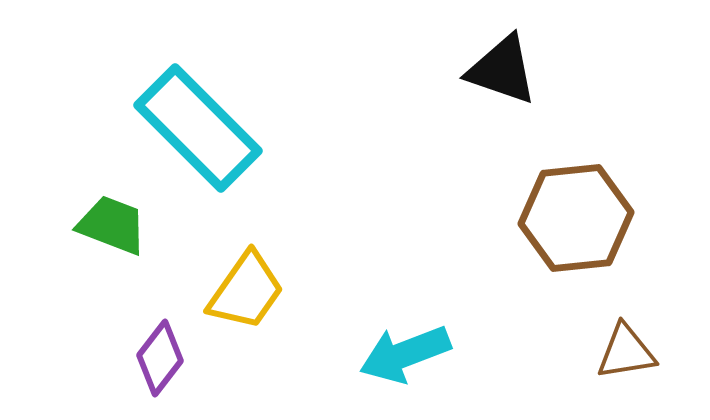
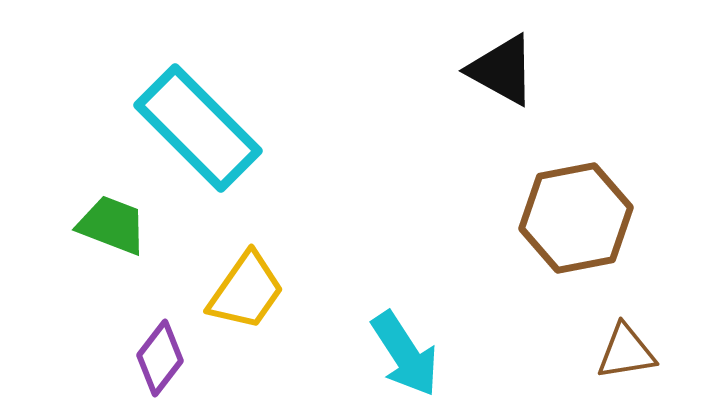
black triangle: rotated 10 degrees clockwise
brown hexagon: rotated 5 degrees counterclockwise
cyan arrow: rotated 102 degrees counterclockwise
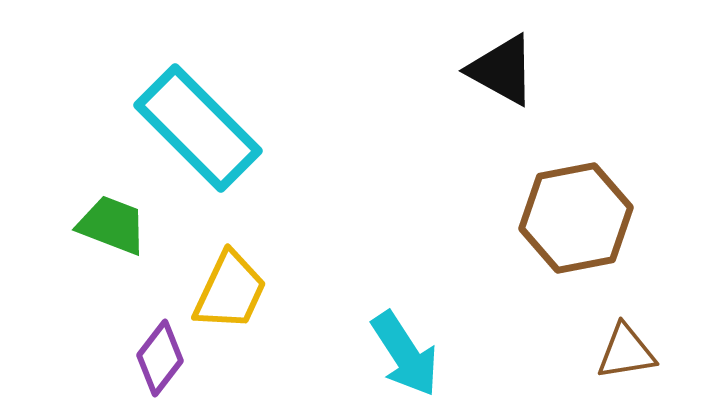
yellow trapezoid: moved 16 px left; rotated 10 degrees counterclockwise
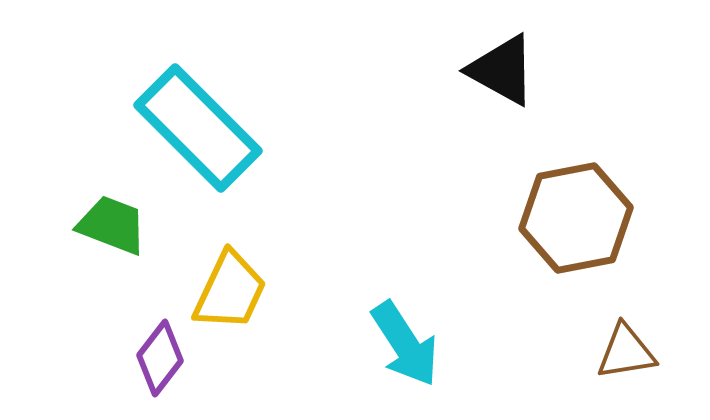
cyan arrow: moved 10 px up
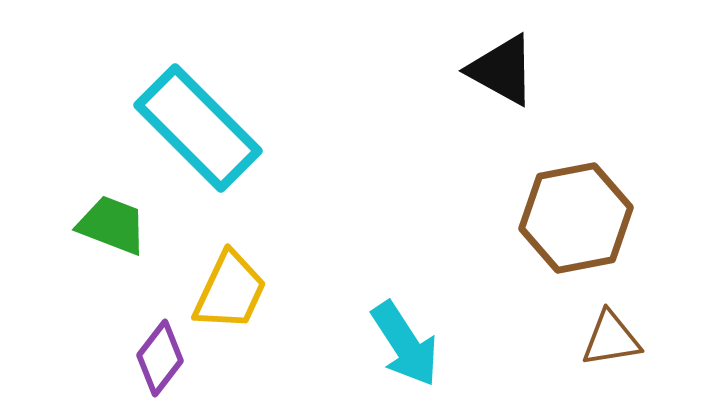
brown triangle: moved 15 px left, 13 px up
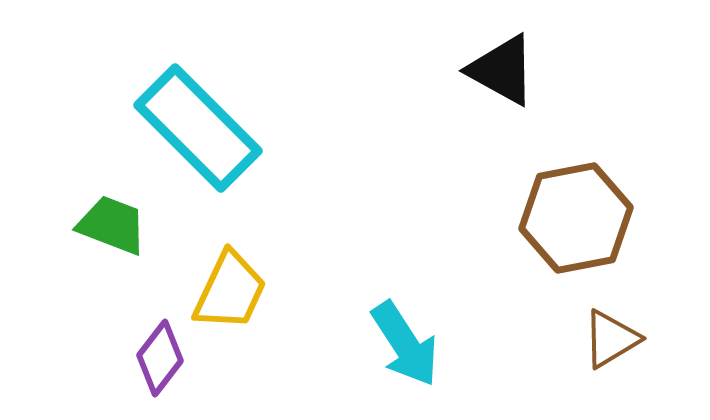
brown triangle: rotated 22 degrees counterclockwise
